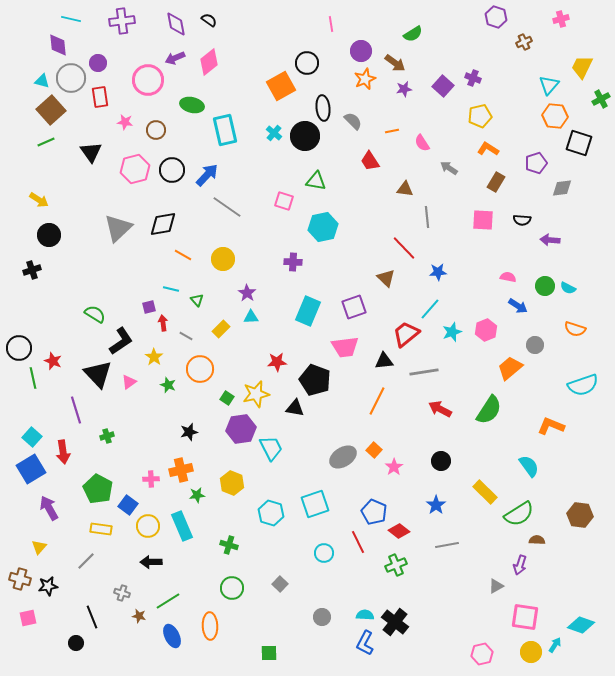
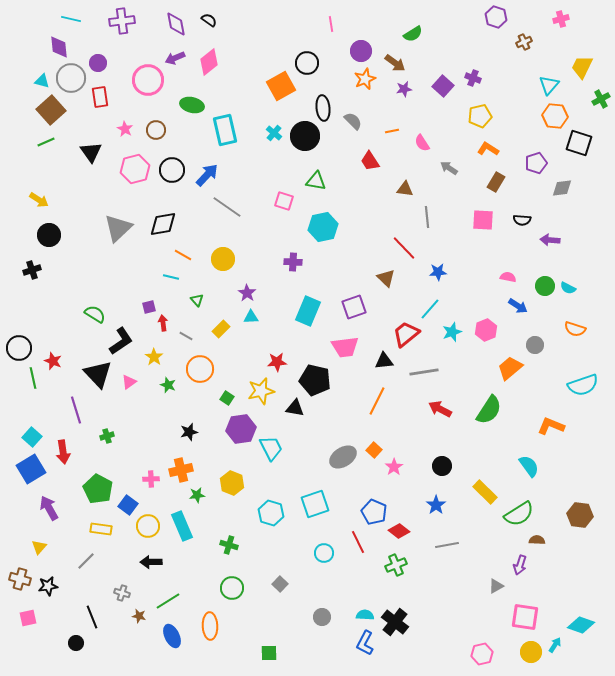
purple diamond at (58, 45): moved 1 px right, 2 px down
pink star at (125, 122): moved 7 px down; rotated 21 degrees clockwise
cyan line at (171, 289): moved 12 px up
black pentagon at (315, 380): rotated 8 degrees counterclockwise
yellow star at (256, 394): moved 5 px right, 3 px up
black circle at (441, 461): moved 1 px right, 5 px down
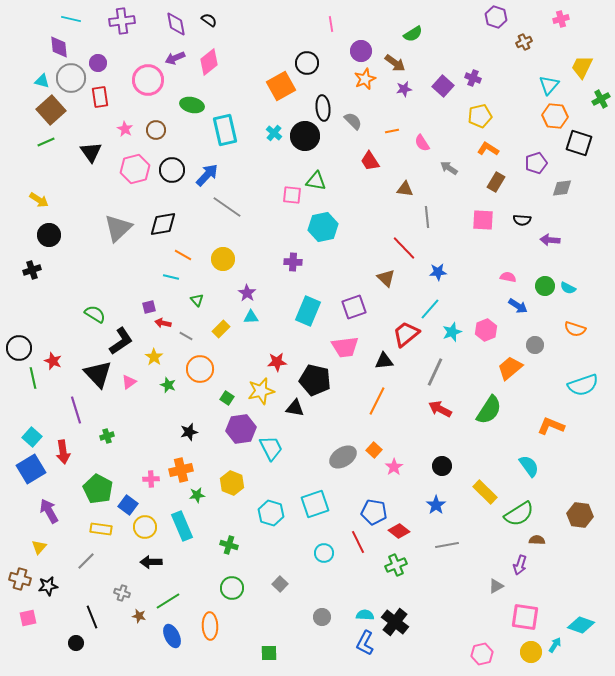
pink square at (284, 201): moved 8 px right, 6 px up; rotated 12 degrees counterclockwise
red arrow at (163, 323): rotated 70 degrees counterclockwise
gray line at (424, 372): moved 11 px right; rotated 56 degrees counterclockwise
purple arrow at (49, 508): moved 3 px down
blue pentagon at (374, 512): rotated 15 degrees counterclockwise
yellow circle at (148, 526): moved 3 px left, 1 px down
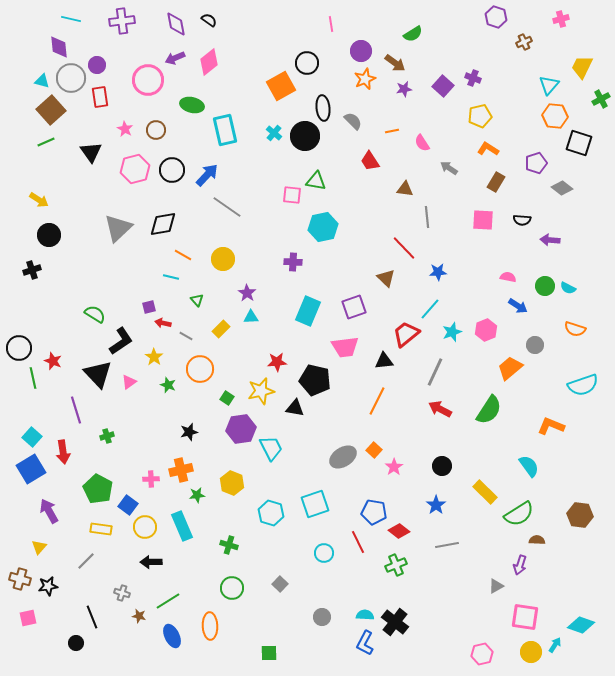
purple circle at (98, 63): moved 1 px left, 2 px down
gray diamond at (562, 188): rotated 45 degrees clockwise
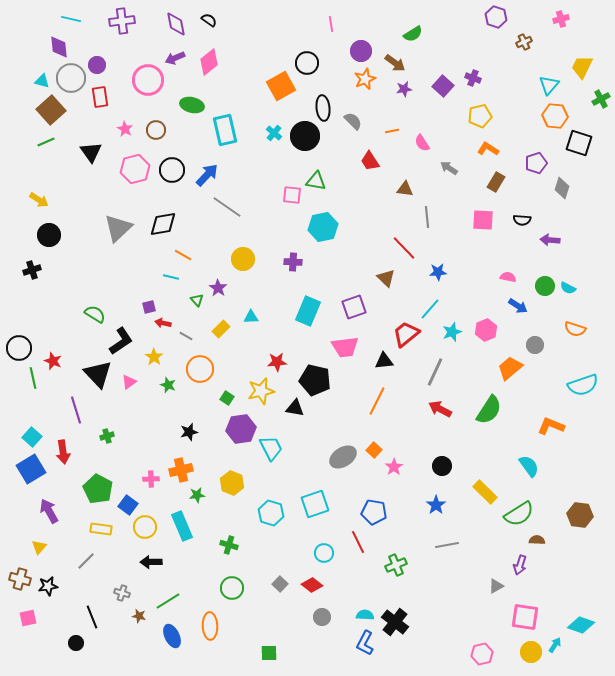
gray diamond at (562, 188): rotated 70 degrees clockwise
yellow circle at (223, 259): moved 20 px right
purple star at (247, 293): moved 29 px left, 5 px up
red diamond at (399, 531): moved 87 px left, 54 px down
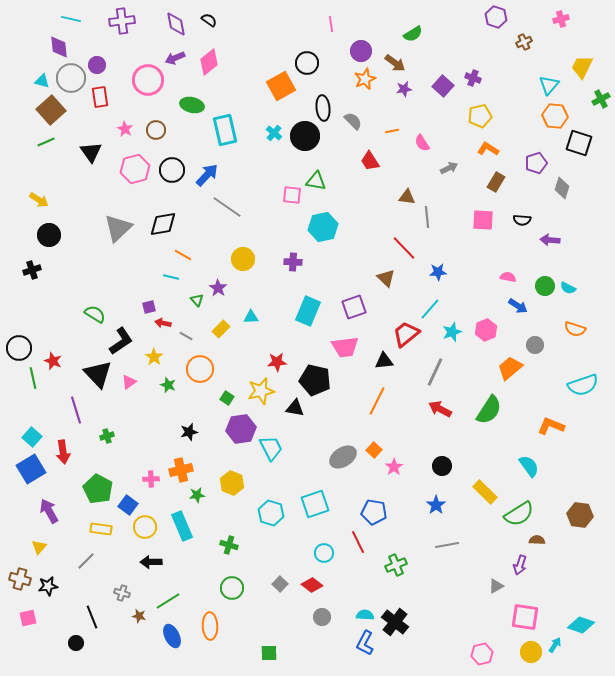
gray arrow at (449, 168): rotated 120 degrees clockwise
brown triangle at (405, 189): moved 2 px right, 8 px down
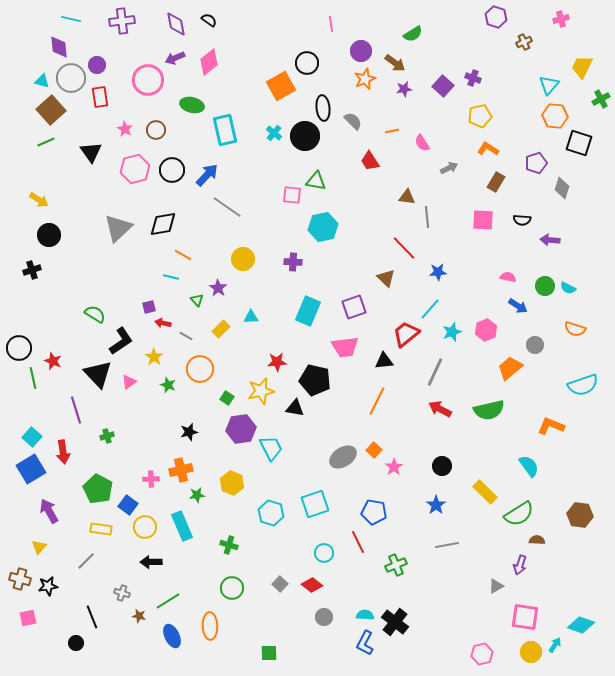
green semicircle at (489, 410): rotated 44 degrees clockwise
gray circle at (322, 617): moved 2 px right
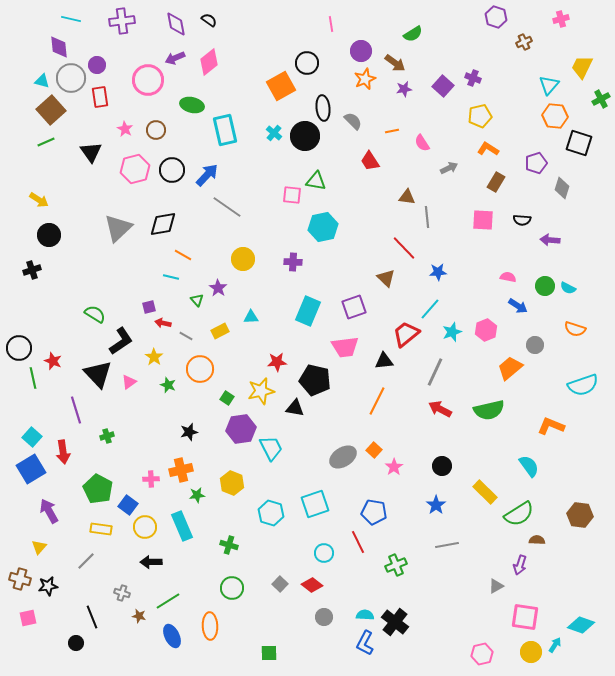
yellow rectangle at (221, 329): moved 1 px left, 2 px down; rotated 18 degrees clockwise
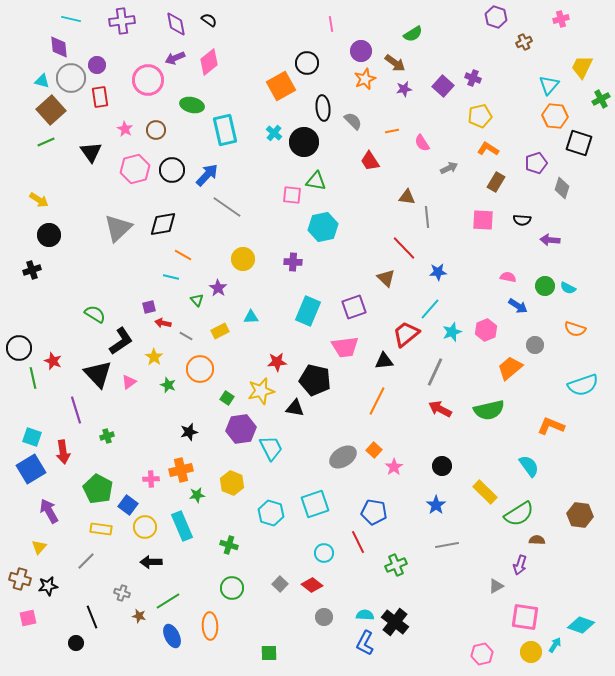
black circle at (305, 136): moved 1 px left, 6 px down
cyan square at (32, 437): rotated 24 degrees counterclockwise
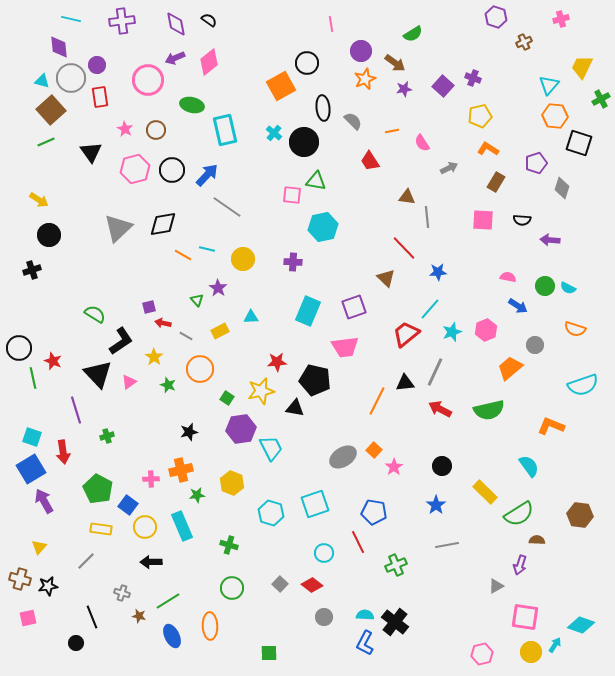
cyan line at (171, 277): moved 36 px right, 28 px up
black triangle at (384, 361): moved 21 px right, 22 px down
purple arrow at (49, 511): moved 5 px left, 10 px up
